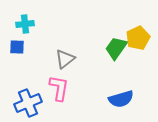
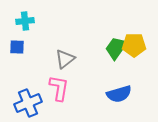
cyan cross: moved 3 px up
yellow pentagon: moved 4 px left, 7 px down; rotated 25 degrees clockwise
blue semicircle: moved 2 px left, 5 px up
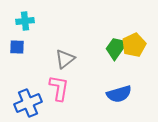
yellow pentagon: rotated 25 degrees counterclockwise
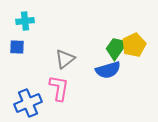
blue semicircle: moved 11 px left, 24 px up
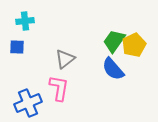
green trapezoid: moved 2 px left, 7 px up
blue semicircle: moved 5 px right, 1 px up; rotated 65 degrees clockwise
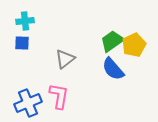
green trapezoid: moved 2 px left; rotated 20 degrees clockwise
blue square: moved 5 px right, 4 px up
pink L-shape: moved 8 px down
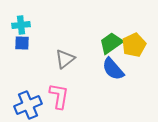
cyan cross: moved 4 px left, 4 px down
green trapezoid: moved 1 px left, 2 px down
blue cross: moved 2 px down
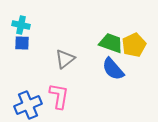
cyan cross: rotated 18 degrees clockwise
green trapezoid: rotated 55 degrees clockwise
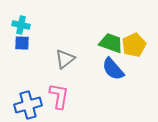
blue cross: rotated 8 degrees clockwise
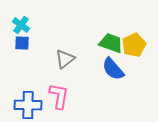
cyan cross: rotated 24 degrees clockwise
blue cross: rotated 16 degrees clockwise
